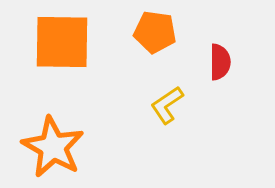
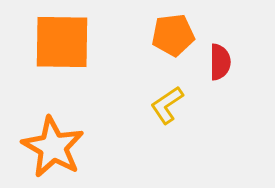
orange pentagon: moved 18 px right, 3 px down; rotated 15 degrees counterclockwise
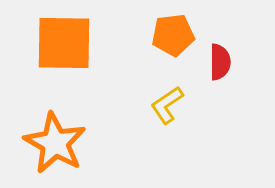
orange square: moved 2 px right, 1 px down
orange star: moved 2 px right, 4 px up
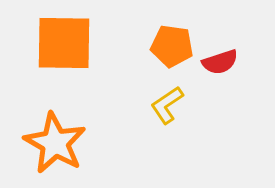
orange pentagon: moved 1 px left, 11 px down; rotated 15 degrees clockwise
red semicircle: rotated 72 degrees clockwise
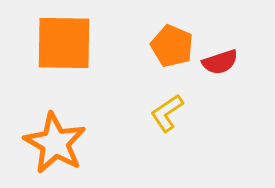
orange pentagon: rotated 15 degrees clockwise
yellow L-shape: moved 8 px down
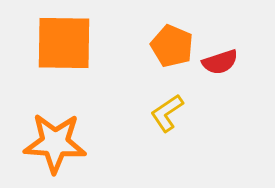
orange star: rotated 26 degrees counterclockwise
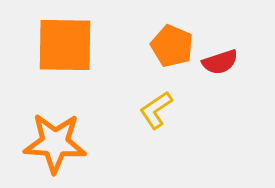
orange square: moved 1 px right, 2 px down
yellow L-shape: moved 11 px left, 3 px up
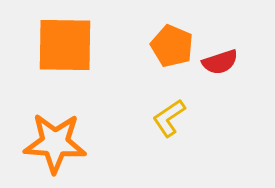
yellow L-shape: moved 13 px right, 8 px down
